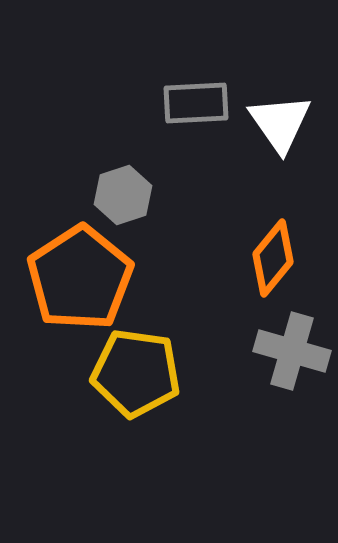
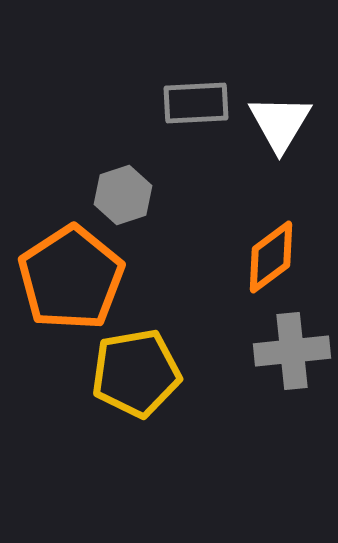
white triangle: rotated 6 degrees clockwise
orange diamond: moved 2 px left, 1 px up; rotated 14 degrees clockwise
orange pentagon: moved 9 px left
gray cross: rotated 22 degrees counterclockwise
yellow pentagon: rotated 18 degrees counterclockwise
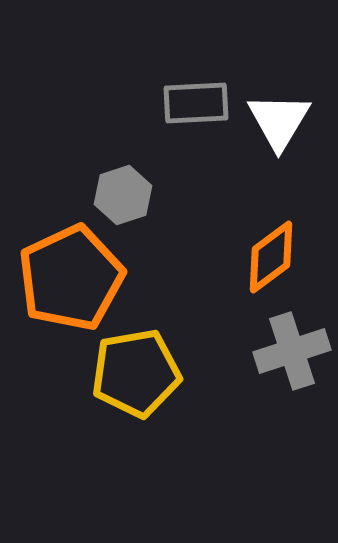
white triangle: moved 1 px left, 2 px up
orange pentagon: rotated 8 degrees clockwise
gray cross: rotated 12 degrees counterclockwise
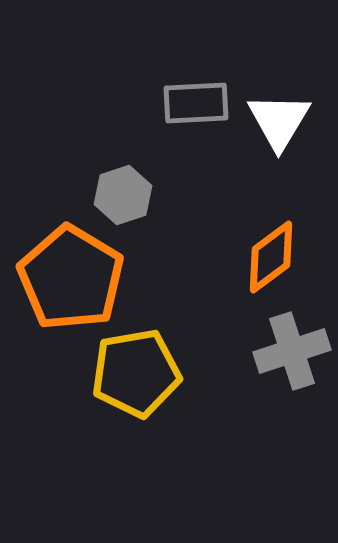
orange pentagon: rotated 16 degrees counterclockwise
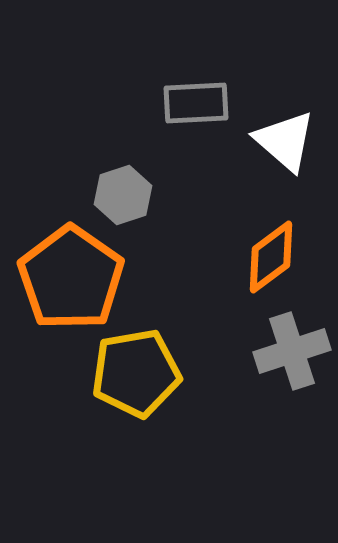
white triangle: moved 6 px right, 20 px down; rotated 20 degrees counterclockwise
orange pentagon: rotated 4 degrees clockwise
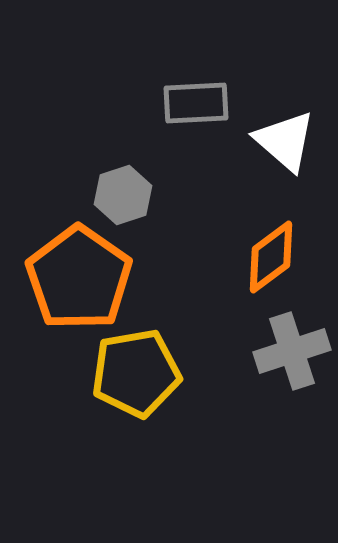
orange pentagon: moved 8 px right
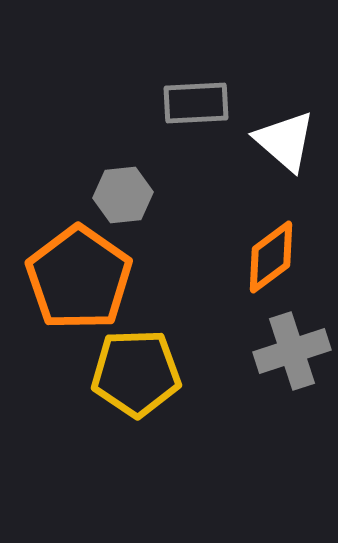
gray hexagon: rotated 12 degrees clockwise
yellow pentagon: rotated 8 degrees clockwise
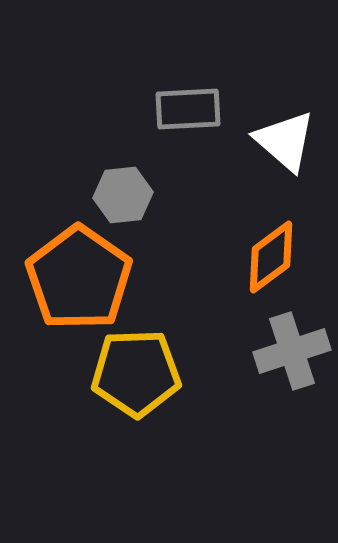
gray rectangle: moved 8 px left, 6 px down
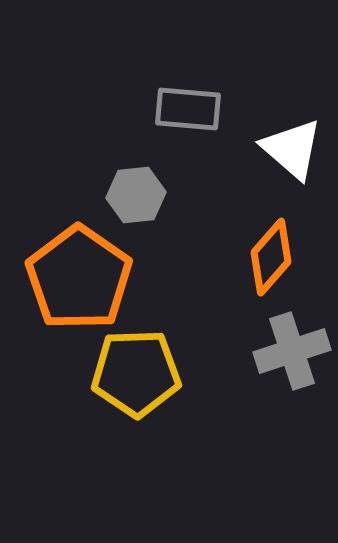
gray rectangle: rotated 8 degrees clockwise
white triangle: moved 7 px right, 8 px down
gray hexagon: moved 13 px right
orange diamond: rotated 12 degrees counterclockwise
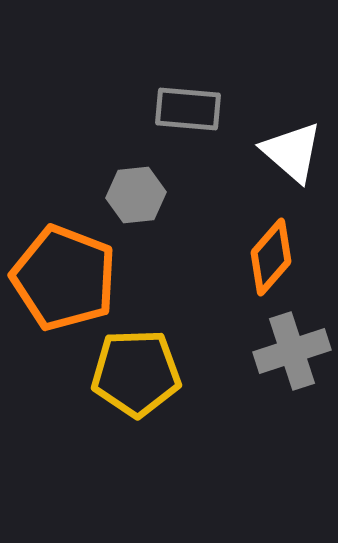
white triangle: moved 3 px down
orange pentagon: moved 15 px left; rotated 14 degrees counterclockwise
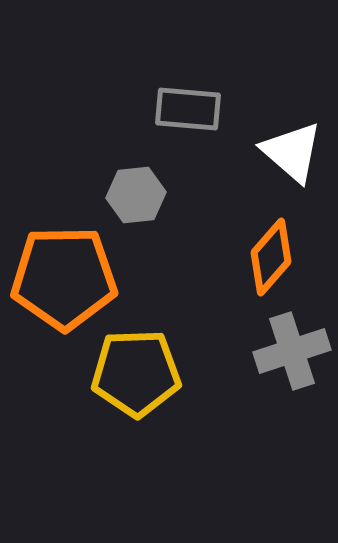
orange pentagon: rotated 22 degrees counterclockwise
